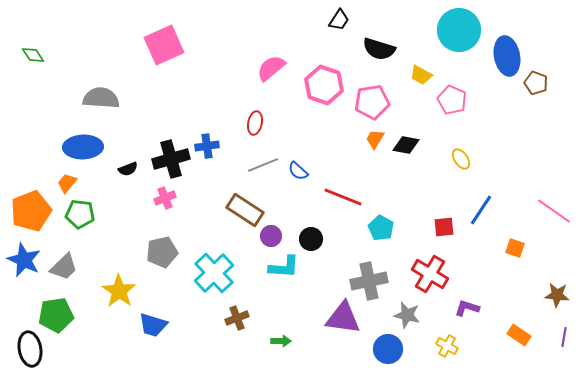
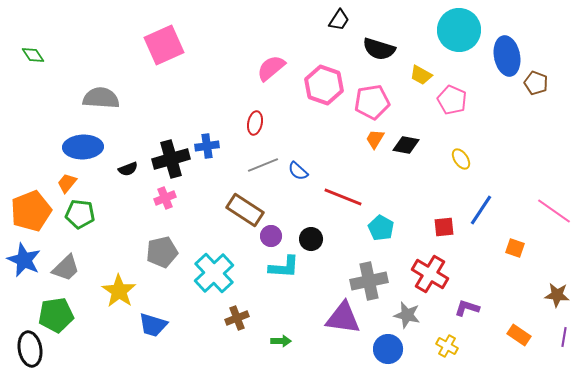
gray trapezoid at (64, 267): moved 2 px right, 1 px down
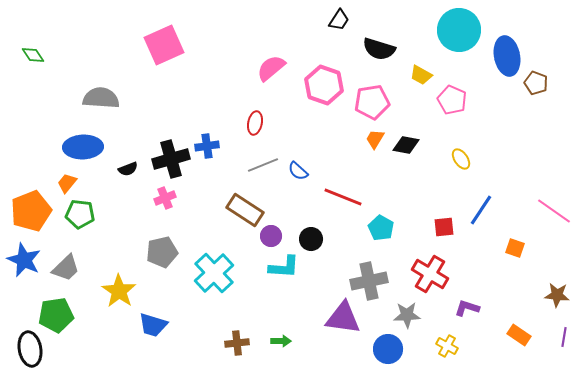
gray star at (407, 315): rotated 16 degrees counterclockwise
brown cross at (237, 318): moved 25 px down; rotated 15 degrees clockwise
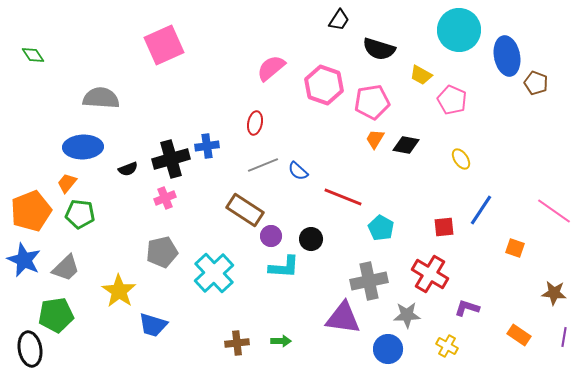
brown star at (557, 295): moved 3 px left, 2 px up
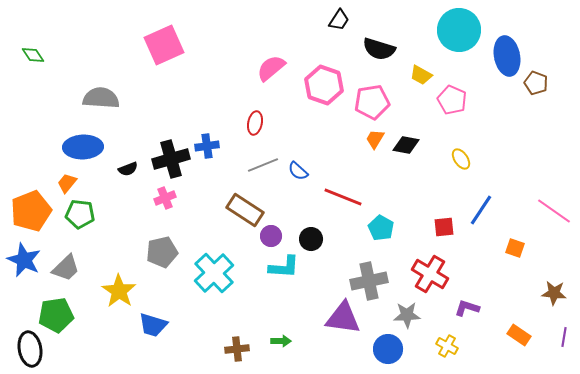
brown cross at (237, 343): moved 6 px down
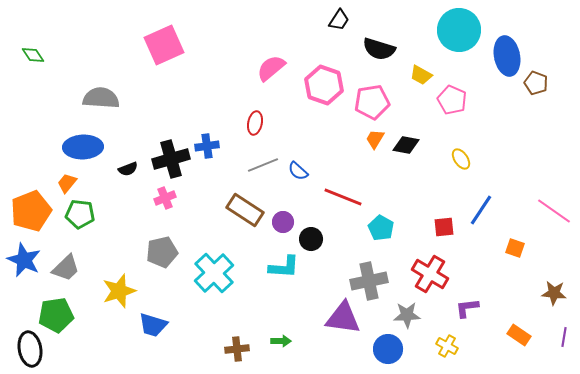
purple circle at (271, 236): moved 12 px right, 14 px up
yellow star at (119, 291): rotated 20 degrees clockwise
purple L-shape at (467, 308): rotated 25 degrees counterclockwise
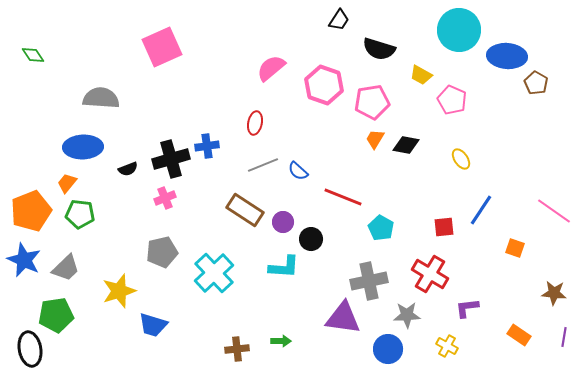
pink square at (164, 45): moved 2 px left, 2 px down
blue ellipse at (507, 56): rotated 75 degrees counterclockwise
brown pentagon at (536, 83): rotated 10 degrees clockwise
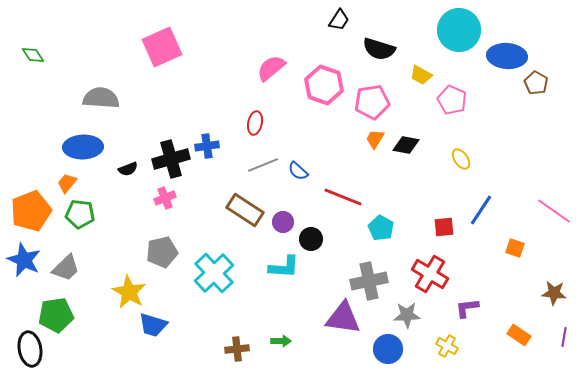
yellow star at (119, 291): moved 10 px right, 1 px down; rotated 24 degrees counterclockwise
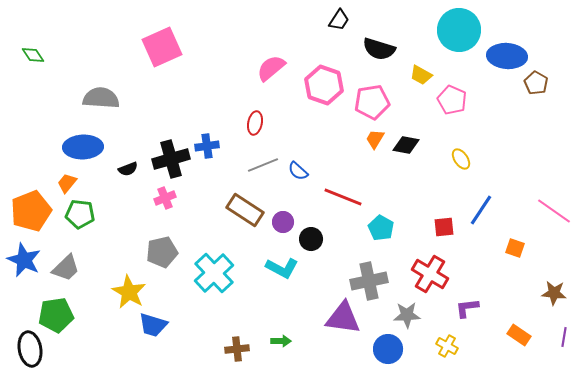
cyan L-shape at (284, 267): moved 2 px left, 1 px down; rotated 24 degrees clockwise
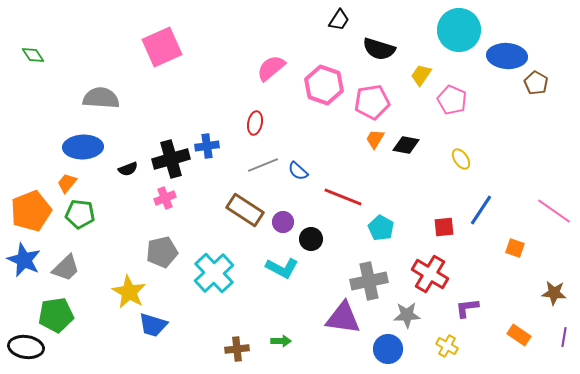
yellow trapezoid at (421, 75): rotated 95 degrees clockwise
black ellipse at (30, 349): moved 4 px left, 2 px up; rotated 72 degrees counterclockwise
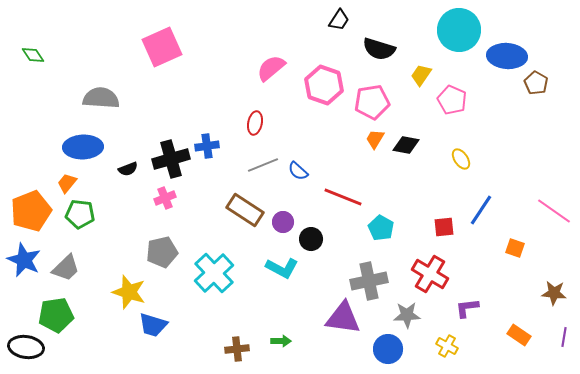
yellow star at (129, 292): rotated 12 degrees counterclockwise
